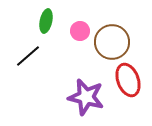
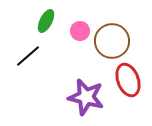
green ellipse: rotated 15 degrees clockwise
brown circle: moved 1 px up
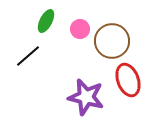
pink circle: moved 2 px up
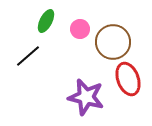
brown circle: moved 1 px right, 1 px down
red ellipse: moved 1 px up
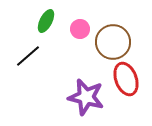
red ellipse: moved 2 px left
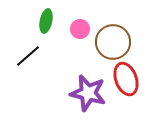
green ellipse: rotated 15 degrees counterclockwise
purple star: moved 2 px right, 4 px up
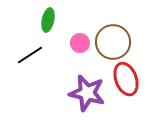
green ellipse: moved 2 px right, 1 px up
pink circle: moved 14 px down
black line: moved 2 px right, 1 px up; rotated 8 degrees clockwise
purple star: moved 1 px left
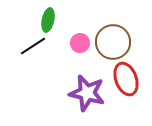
black line: moved 3 px right, 9 px up
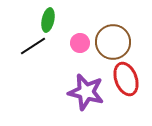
purple star: moved 1 px left, 1 px up
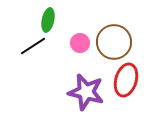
brown circle: moved 1 px right
red ellipse: moved 1 px down; rotated 36 degrees clockwise
